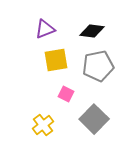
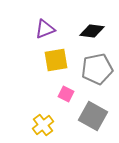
gray pentagon: moved 1 px left, 3 px down
gray square: moved 1 px left, 3 px up; rotated 16 degrees counterclockwise
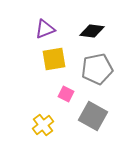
yellow square: moved 2 px left, 1 px up
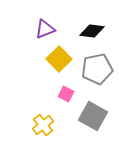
yellow square: moved 5 px right; rotated 35 degrees counterclockwise
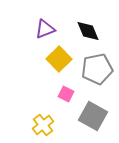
black diamond: moved 4 px left; rotated 60 degrees clockwise
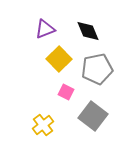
pink square: moved 2 px up
gray square: rotated 8 degrees clockwise
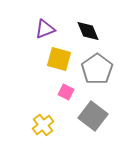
yellow square: rotated 30 degrees counterclockwise
gray pentagon: rotated 24 degrees counterclockwise
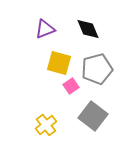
black diamond: moved 2 px up
yellow square: moved 4 px down
gray pentagon: rotated 20 degrees clockwise
pink square: moved 5 px right, 6 px up; rotated 28 degrees clockwise
yellow cross: moved 3 px right
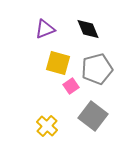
yellow square: moved 1 px left
yellow cross: moved 1 px right, 1 px down; rotated 10 degrees counterclockwise
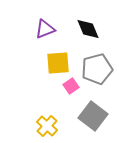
yellow square: rotated 20 degrees counterclockwise
